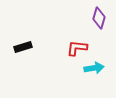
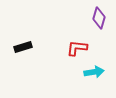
cyan arrow: moved 4 px down
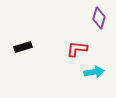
red L-shape: moved 1 px down
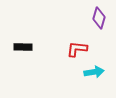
black rectangle: rotated 18 degrees clockwise
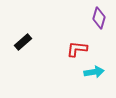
black rectangle: moved 5 px up; rotated 42 degrees counterclockwise
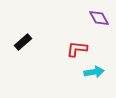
purple diamond: rotated 45 degrees counterclockwise
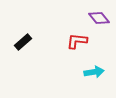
purple diamond: rotated 10 degrees counterclockwise
red L-shape: moved 8 px up
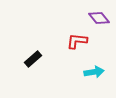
black rectangle: moved 10 px right, 17 px down
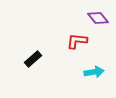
purple diamond: moved 1 px left
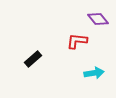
purple diamond: moved 1 px down
cyan arrow: moved 1 px down
